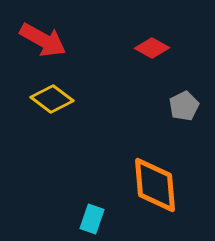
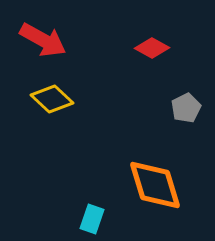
yellow diamond: rotated 6 degrees clockwise
gray pentagon: moved 2 px right, 2 px down
orange diamond: rotated 12 degrees counterclockwise
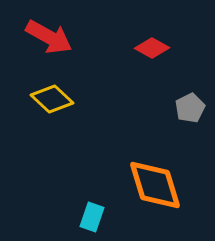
red arrow: moved 6 px right, 3 px up
gray pentagon: moved 4 px right
cyan rectangle: moved 2 px up
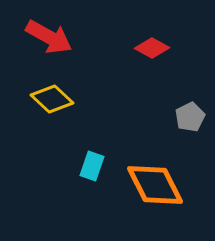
gray pentagon: moved 9 px down
orange diamond: rotated 10 degrees counterclockwise
cyan rectangle: moved 51 px up
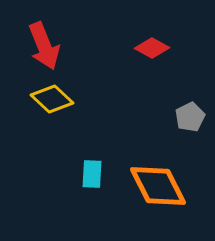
red arrow: moved 5 px left, 9 px down; rotated 39 degrees clockwise
cyan rectangle: moved 8 px down; rotated 16 degrees counterclockwise
orange diamond: moved 3 px right, 1 px down
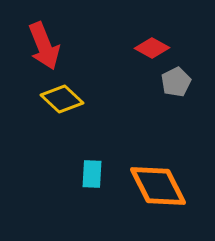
yellow diamond: moved 10 px right
gray pentagon: moved 14 px left, 35 px up
